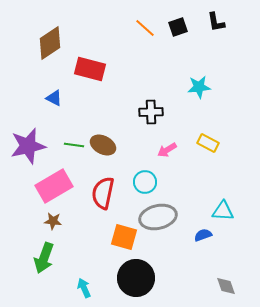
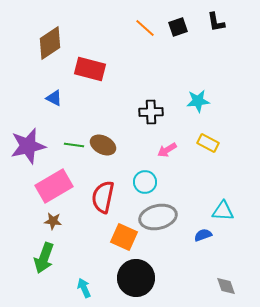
cyan star: moved 1 px left, 14 px down
red semicircle: moved 4 px down
orange square: rotated 8 degrees clockwise
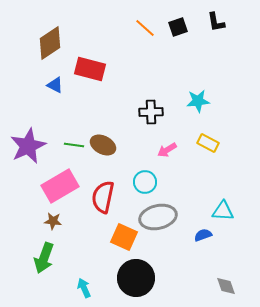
blue triangle: moved 1 px right, 13 px up
purple star: rotated 12 degrees counterclockwise
pink rectangle: moved 6 px right
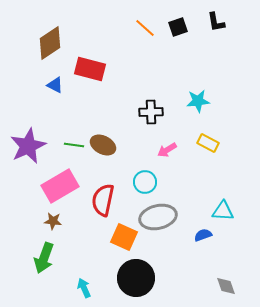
red semicircle: moved 3 px down
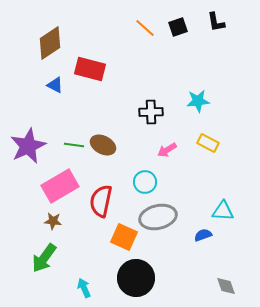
red semicircle: moved 2 px left, 1 px down
green arrow: rotated 16 degrees clockwise
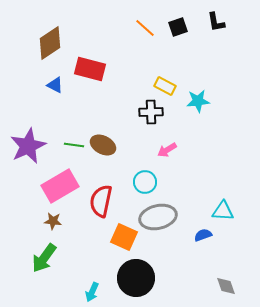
yellow rectangle: moved 43 px left, 57 px up
cyan arrow: moved 8 px right, 4 px down; rotated 132 degrees counterclockwise
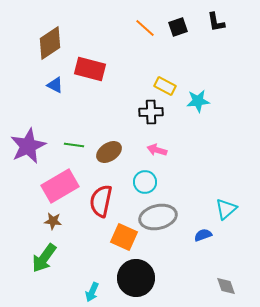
brown ellipse: moved 6 px right, 7 px down; rotated 60 degrees counterclockwise
pink arrow: moved 10 px left; rotated 48 degrees clockwise
cyan triangle: moved 3 px right, 2 px up; rotated 45 degrees counterclockwise
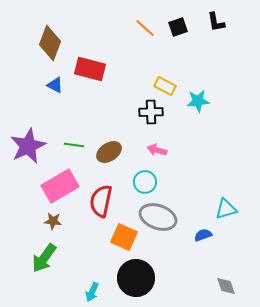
brown diamond: rotated 36 degrees counterclockwise
cyan triangle: rotated 25 degrees clockwise
gray ellipse: rotated 33 degrees clockwise
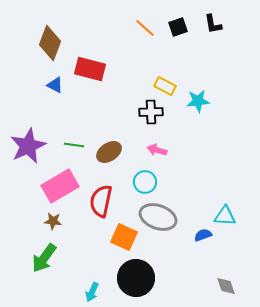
black L-shape: moved 3 px left, 2 px down
cyan triangle: moved 1 px left, 7 px down; rotated 20 degrees clockwise
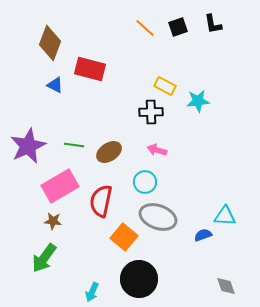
orange square: rotated 16 degrees clockwise
black circle: moved 3 px right, 1 px down
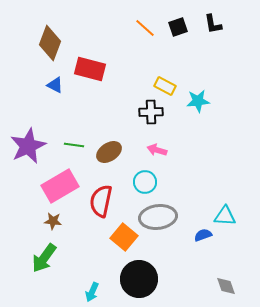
gray ellipse: rotated 27 degrees counterclockwise
